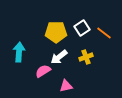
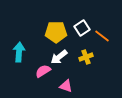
orange line: moved 2 px left, 3 px down
pink triangle: rotated 32 degrees clockwise
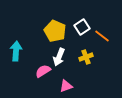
white square: moved 1 px up
yellow pentagon: moved 1 px left, 1 px up; rotated 25 degrees clockwise
cyan arrow: moved 3 px left, 1 px up
white arrow: rotated 30 degrees counterclockwise
pink triangle: rotated 40 degrees counterclockwise
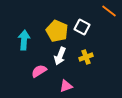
white square: rotated 28 degrees counterclockwise
yellow pentagon: moved 2 px right
orange line: moved 7 px right, 25 px up
cyan arrow: moved 8 px right, 11 px up
white arrow: moved 1 px right, 1 px up
pink semicircle: moved 4 px left
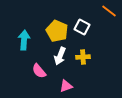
yellow cross: moved 3 px left; rotated 16 degrees clockwise
pink semicircle: rotated 98 degrees counterclockwise
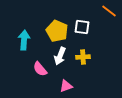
white square: rotated 21 degrees counterclockwise
pink semicircle: moved 1 px right, 2 px up
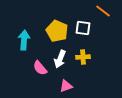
orange line: moved 6 px left
white square: moved 1 px right, 1 px down
white arrow: moved 3 px down
pink semicircle: moved 1 px up
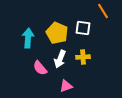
orange line: rotated 21 degrees clockwise
yellow pentagon: moved 2 px down
cyan arrow: moved 4 px right, 2 px up
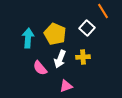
white square: moved 4 px right; rotated 35 degrees clockwise
yellow pentagon: moved 2 px left, 1 px down
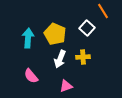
pink semicircle: moved 9 px left, 8 px down
